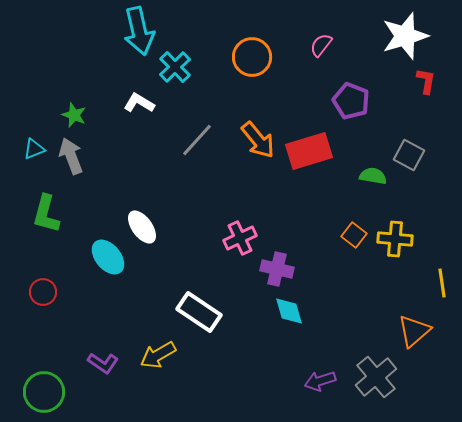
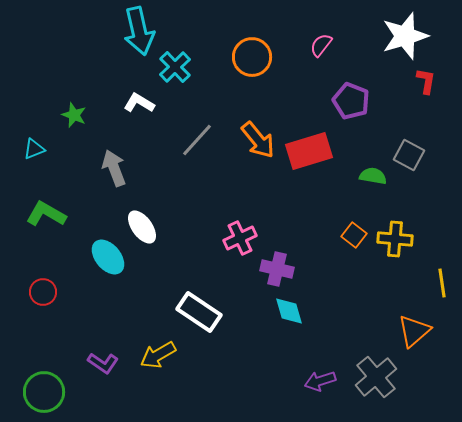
gray arrow: moved 43 px right, 12 px down
green L-shape: rotated 105 degrees clockwise
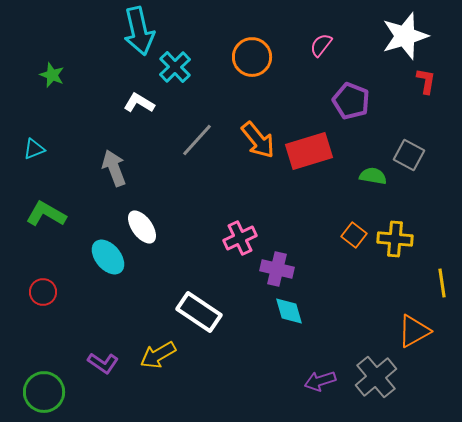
green star: moved 22 px left, 40 px up
orange triangle: rotated 12 degrees clockwise
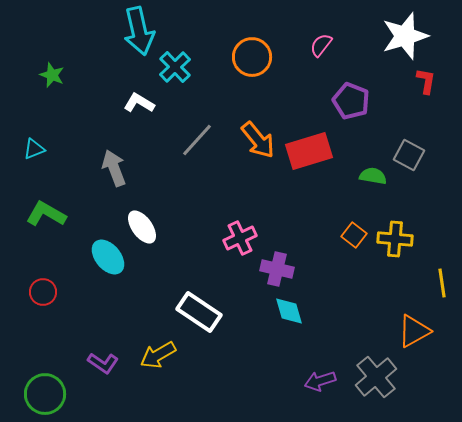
green circle: moved 1 px right, 2 px down
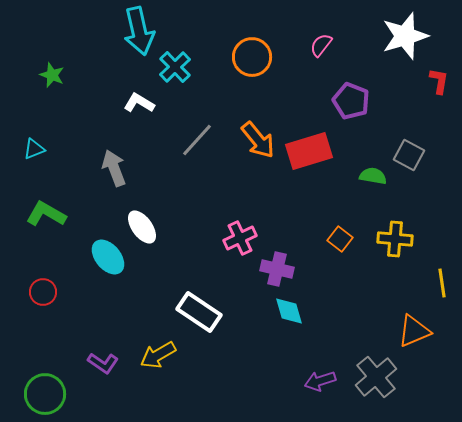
red L-shape: moved 13 px right
orange square: moved 14 px left, 4 px down
orange triangle: rotated 6 degrees clockwise
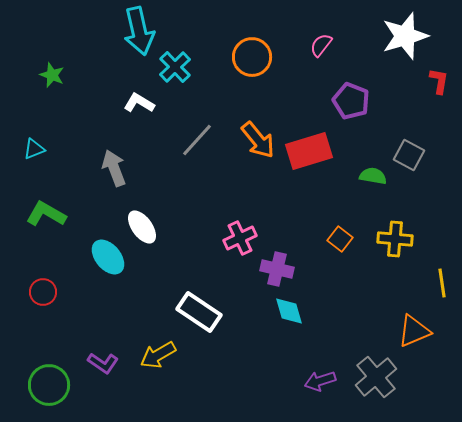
green circle: moved 4 px right, 9 px up
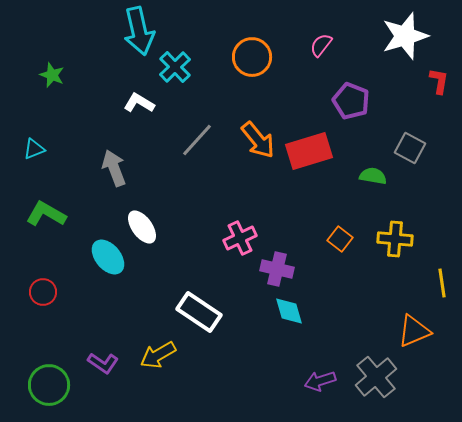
gray square: moved 1 px right, 7 px up
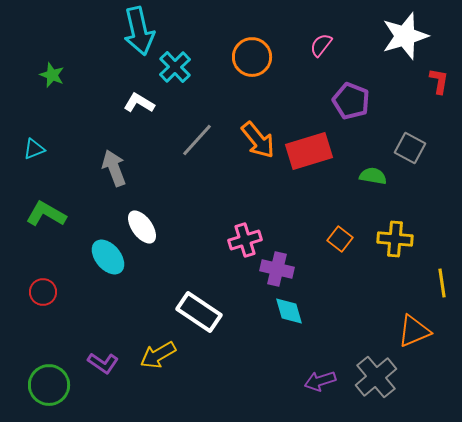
pink cross: moved 5 px right, 2 px down; rotated 8 degrees clockwise
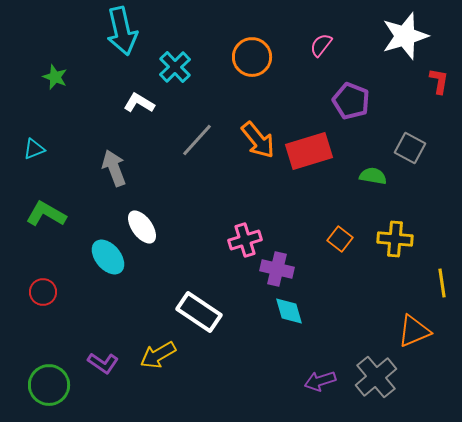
cyan arrow: moved 17 px left
green star: moved 3 px right, 2 px down
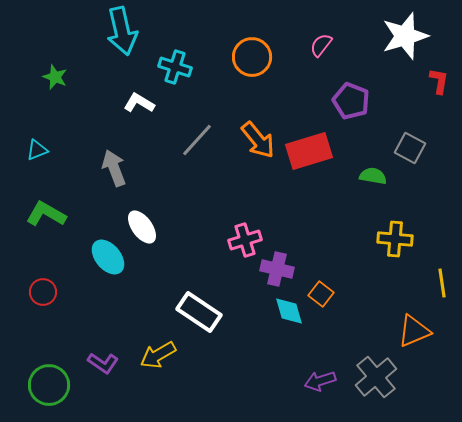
cyan cross: rotated 28 degrees counterclockwise
cyan triangle: moved 3 px right, 1 px down
orange square: moved 19 px left, 55 px down
